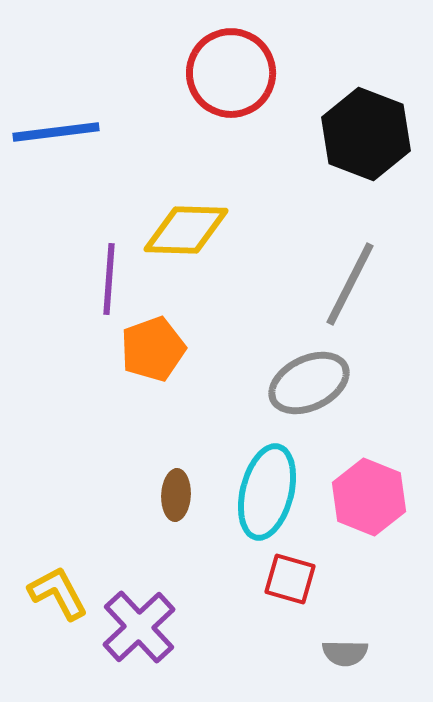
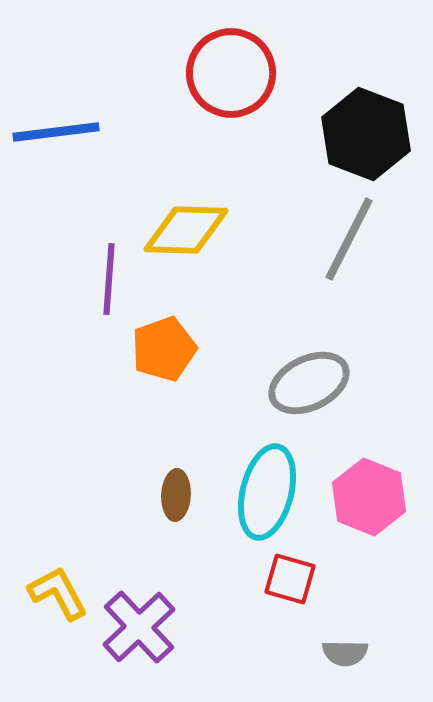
gray line: moved 1 px left, 45 px up
orange pentagon: moved 11 px right
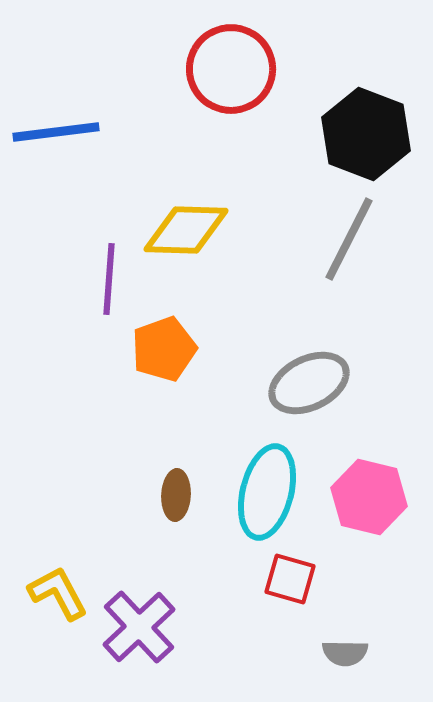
red circle: moved 4 px up
pink hexagon: rotated 8 degrees counterclockwise
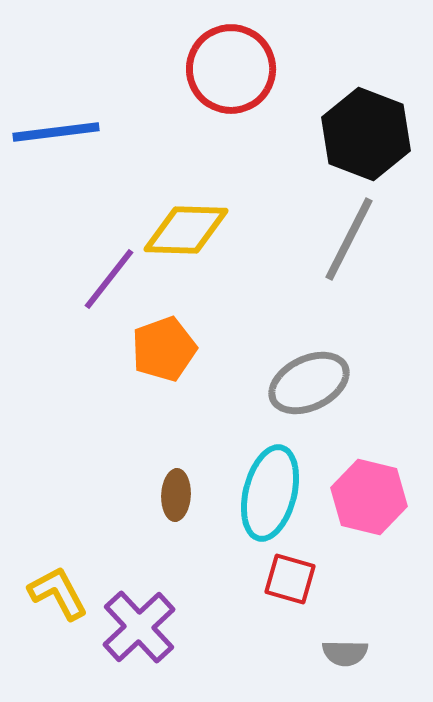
purple line: rotated 34 degrees clockwise
cyan ellipse: moved 3 px right, 1 px down
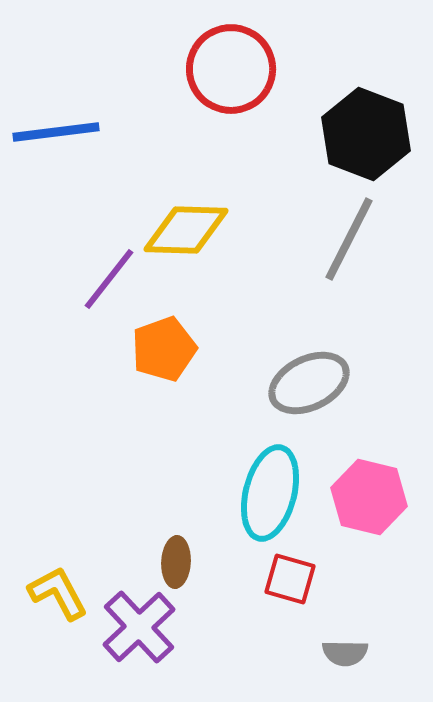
brown ellipse: moved 67 px down
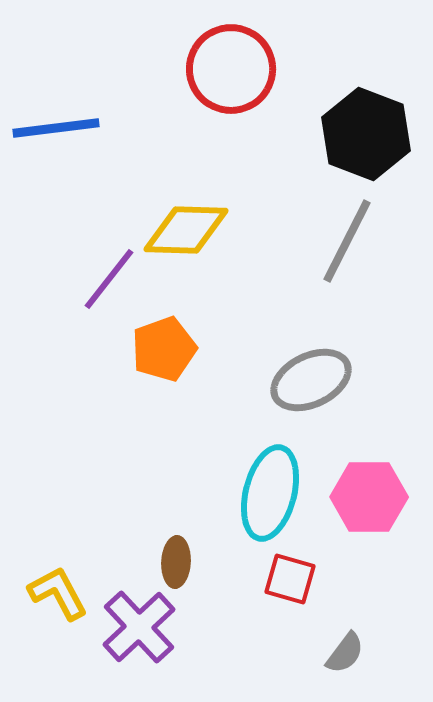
blue line: moved 4 px up
gray line: moved 2 px left, 2 px down
gray ellipse: moved 2 px right, 3 px up
pink hexagon: rotated 14 degrees counterclockwise
gray semicircle: rotated 54 degrees counterclockwise
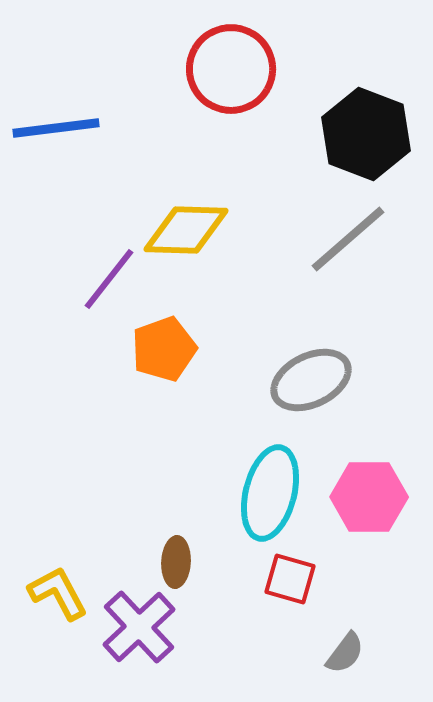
gray line: moved 1 px right, 2 px up; rotated 22 degrees clockwise
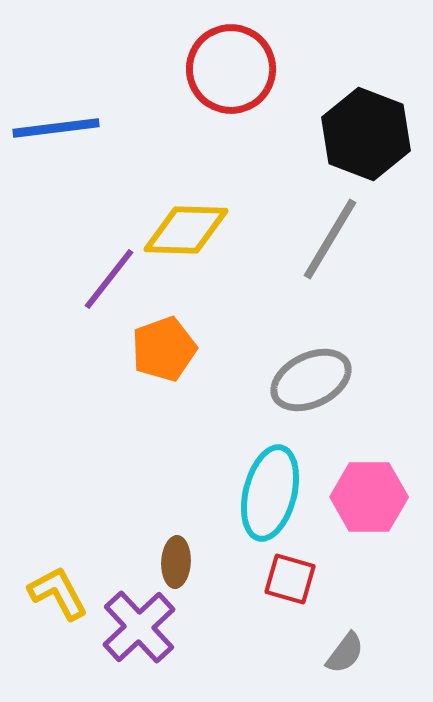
gray line: moved 18 px left; rotated 18 degrees counterclockwise
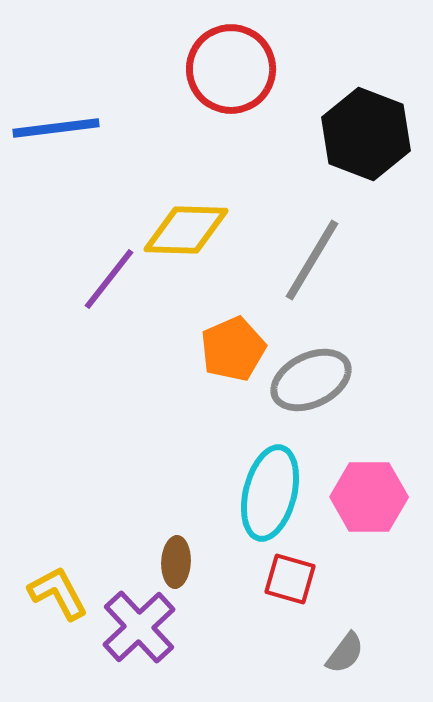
gray line: moved 18 px left, 21 px down
orange pentagon: moved 69 px right; rotated 4 degrees counterclockwise
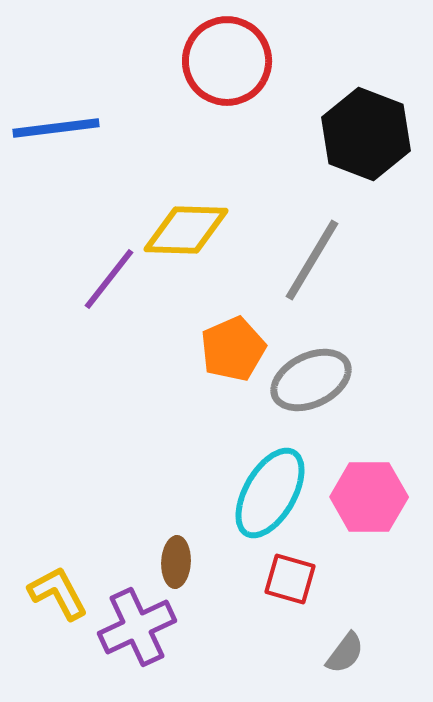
red circle: moved 4 px left, 8 px up
cyan ellipse: rotated 16 degrees clockwise
purple cross: moved 2 px left; rotated 18 degrees clockwise
